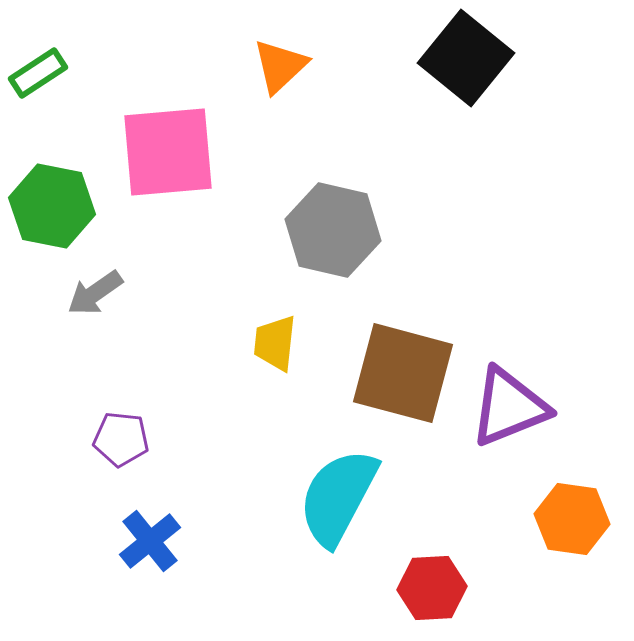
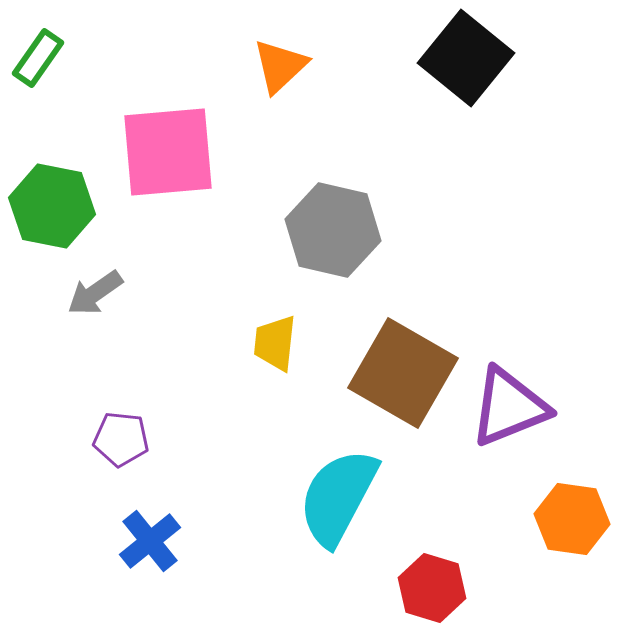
green rectangle: moved 15 px up; rotated 22 degrees counterclockwise
brown square: rotated 15 degrees clockwise
red hexagon: rotated 20 degrees clockwise
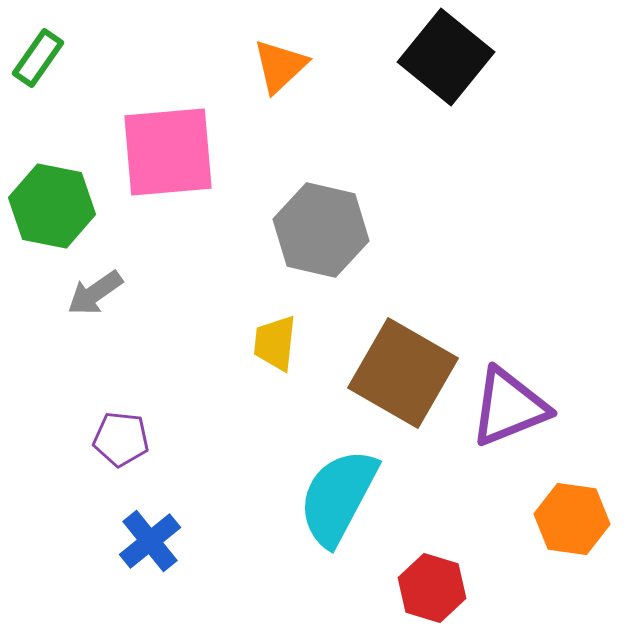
black square: moved 20 px left, 1 px up
gray hexagon: moved 12 px left
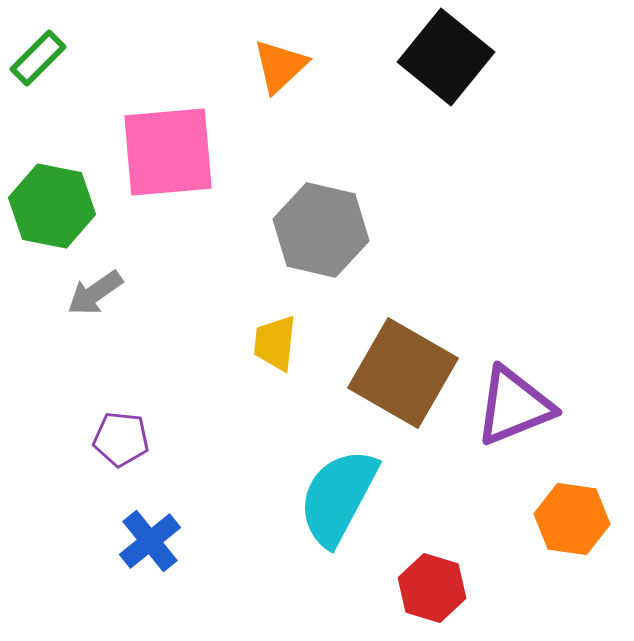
green rectangle: rotated 10 degrees clockwise
purple triangle: moved 5 px right, 1 px up
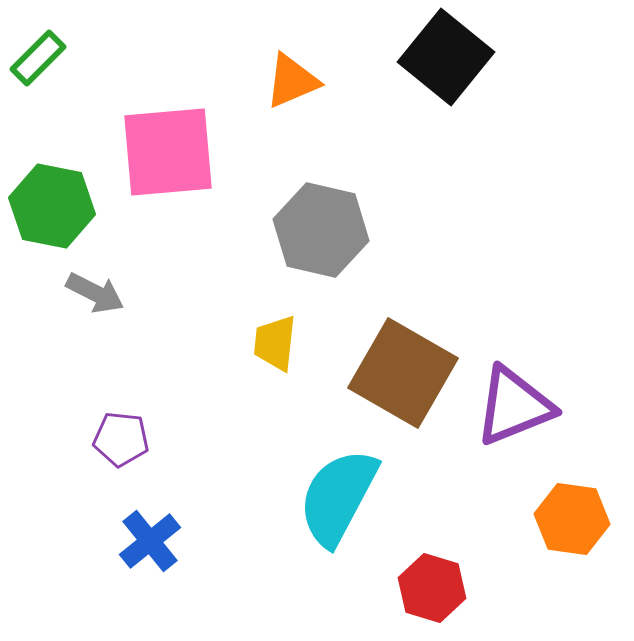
orange triangle: moved 12 px right, 15 px down; rotated 20 degrees clockwise
gray arrow: rotated 118 degrees counterclockwise
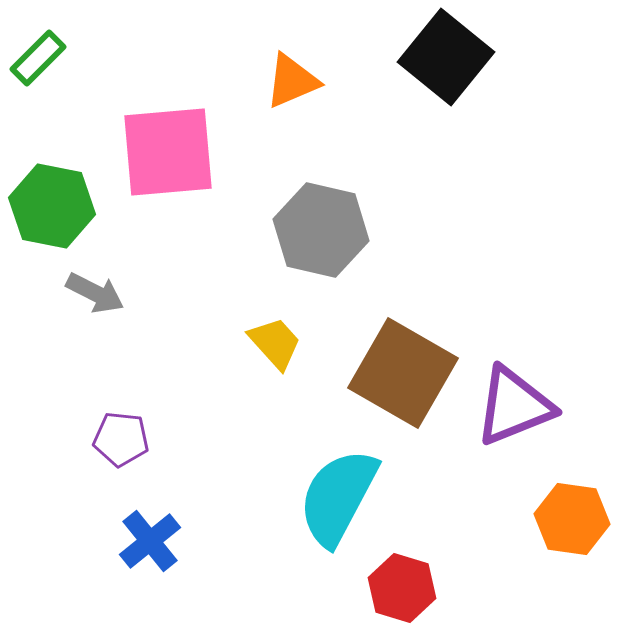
yellow trapezoid: rotated 132 degrees clockwise
red hexagon: moved 30 px left
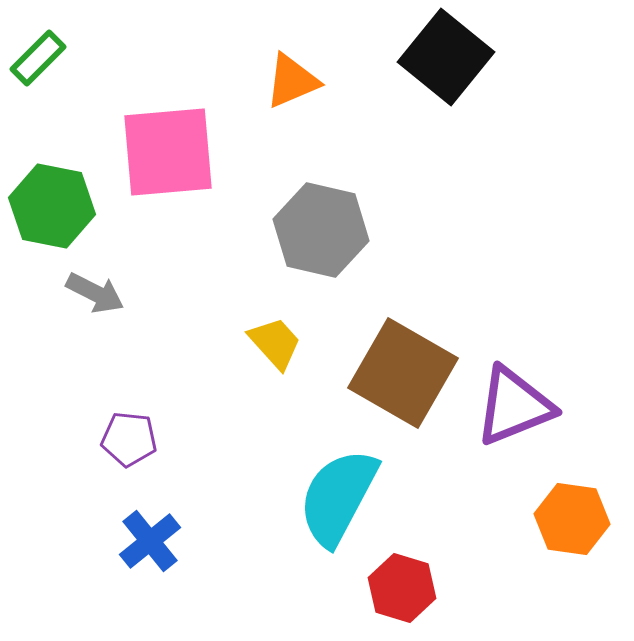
purple pentagon: moved 8 px right
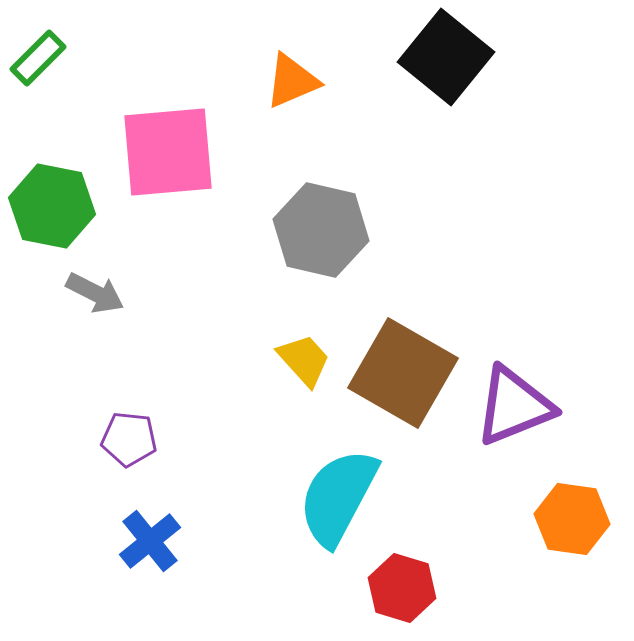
yellow trapezoid: moved 29 px right, 17 px down
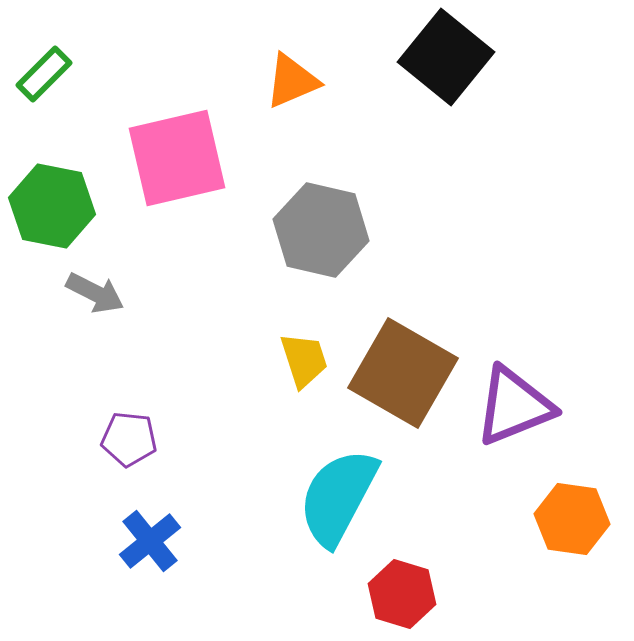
green rectangle: moved 6 px right, 16 px down
pink square: moved 9 px right, 6 px down; rotated 8 degrees counterclockwise
yellow trapezoid: rotated 24 degrees clockwise
red hexagon: moved 6 px down
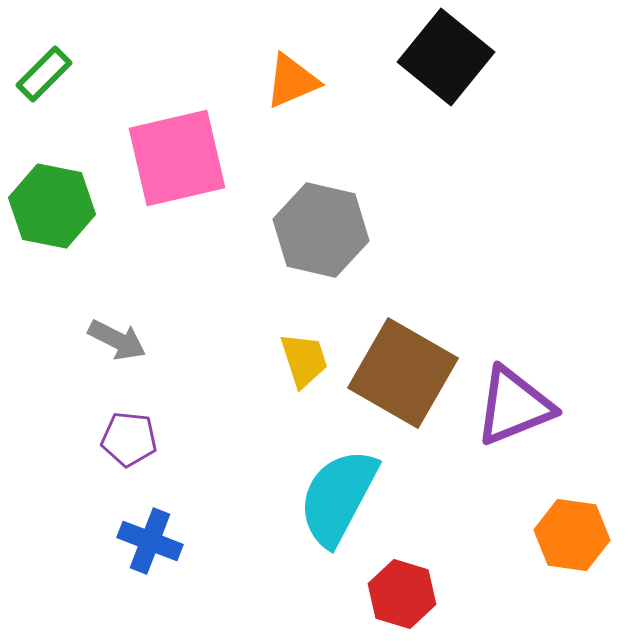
gray arrow: moved 22 px right, 47 px down
orange hexagon: moved 16 px down
blue cross: rotated 30 degrees counterclockwise
